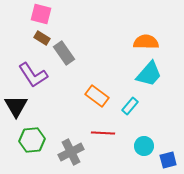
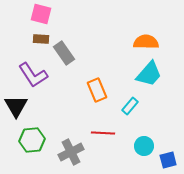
brown rectangle: moved 1 px left, 1 px down; rotated 28 degrees counterclockwise
orange rectangle: moved 6 px up; rotated 30 degrees clockwise
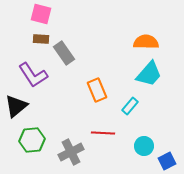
black triangle: rotated 20 degrees clockwise
blue square: moved 1 px left, 1 px down; rotated 12 degrees counterclockwise
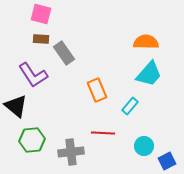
black triangle: rotated 40 degrees counterclockwise
gray cross: rotated 20 degrees clockwise
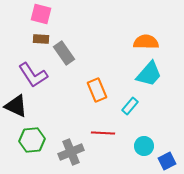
black triangle: rotated 15 degrees counterclockwise
gray cross: rotated 15 degrees counterclockwise
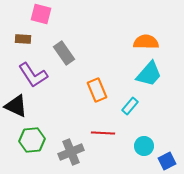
brown rectangle: moved 18 px left
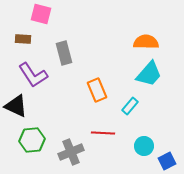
gray rectangle: rotated 20 degrees clockwise
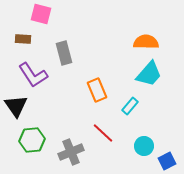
black triangle: rotated 30 degrees clockwise
red line: rotated 40 degrees clockwise
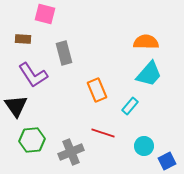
pink square: moved 4 px right
red line: rotated 25 degrees counterclockwise
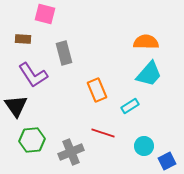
cyan rectangle: rotated 18 degrees clockwise
